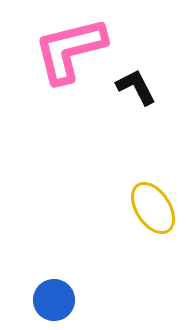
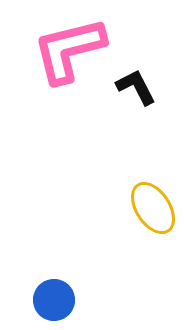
pink L-shape: moved 1 px left
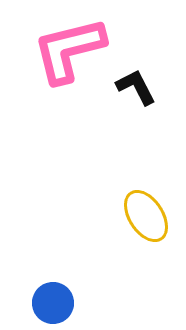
yellow ellipse: moved 7 px left, 8 px down
blue circle: moved 1 px left, 3 px down
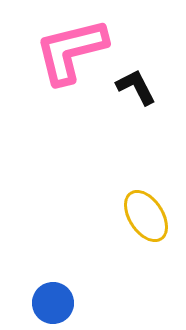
pink L-shape: moved 2 px right, 1 px down
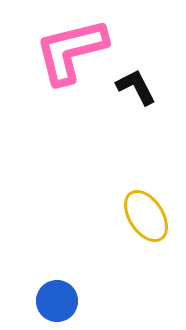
blue circle: moved 4 px right, 2 px up
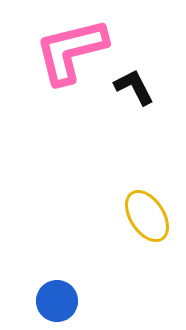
black L-shape: moved 2 px left
yellow ellipse: moved 1 px right
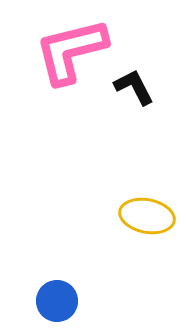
yellow ellipse: rotated 46 degrees counterclockwise
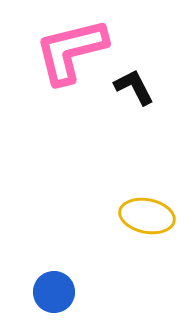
blue circle: moved 3 px left, 9 px up
